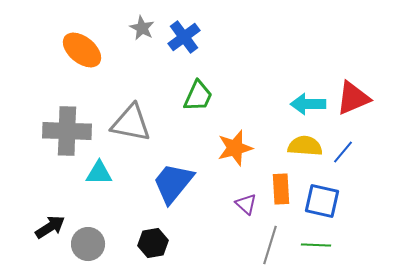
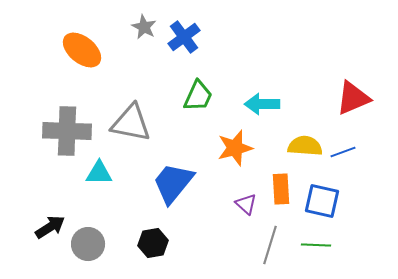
gray star: moved 2 px right, 1 px up
cyan arrow: moved 46 px left
blue line: rotated 30 degrees clockwise
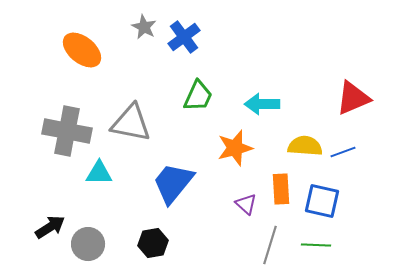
gray cross: rotated 9 degrees clockwise
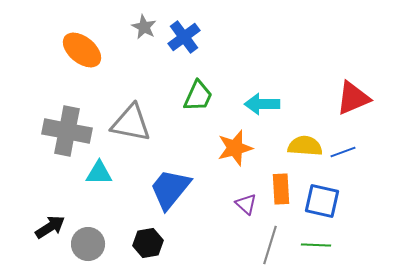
blue trapezoid: moved 3 px left, 6 px down
black hexagon: moved 5 px left
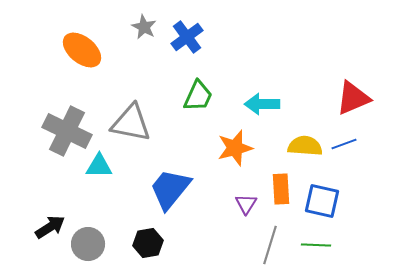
blue cross: moved 3 px right
gray cross: rotated 15 degrees clockwise
blue line: moved 1 px right, 8 px up
cyan triangle: moved 7 px up
purple triangle: rotated 20 degrees clockwise
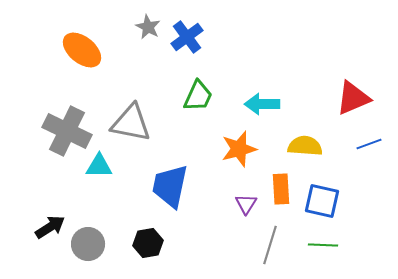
gray star: moved 4 px right
blue line: moved 25 px right
orange star: moved 4 px right, 1 px down
blue trapezoid: moved 3 px up; rotated 27 degrees counterclockwise
green line: moved 7 px right
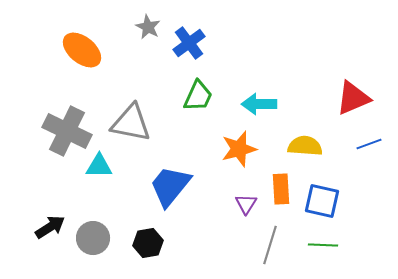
blue cross: moved 2 px right, 6 px down
cyan arrow: moved 3 px left
blue trapezoid: rotated 27 degrees clockwise
gray circle: moved 5 px right, 6 px up
